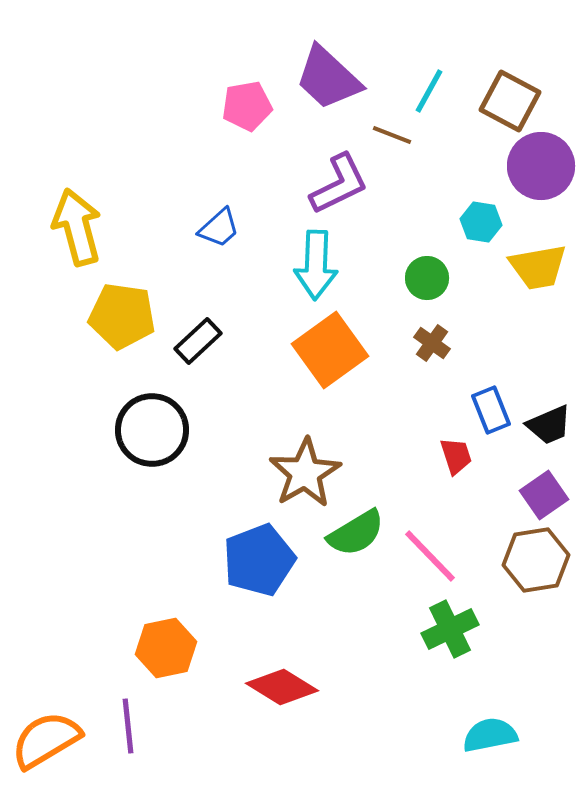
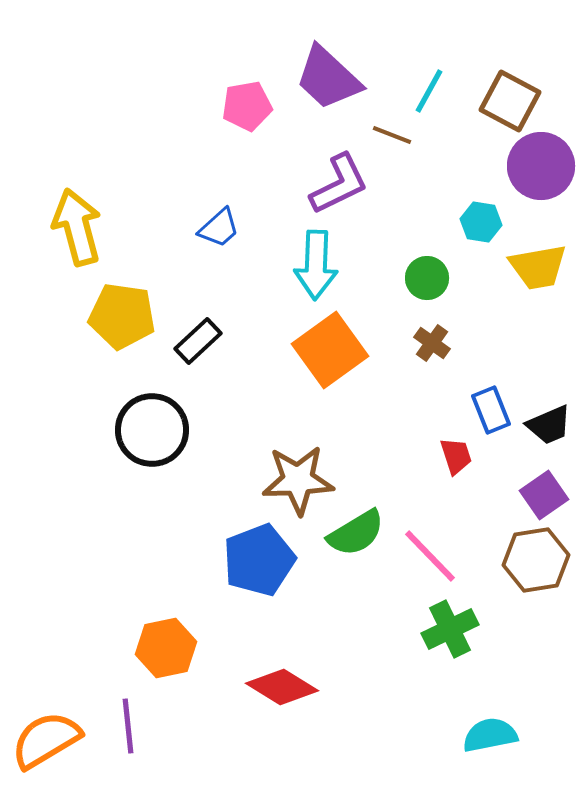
brown star: moved 7 px left, 7 px down; rotated 28 degrees clockwise
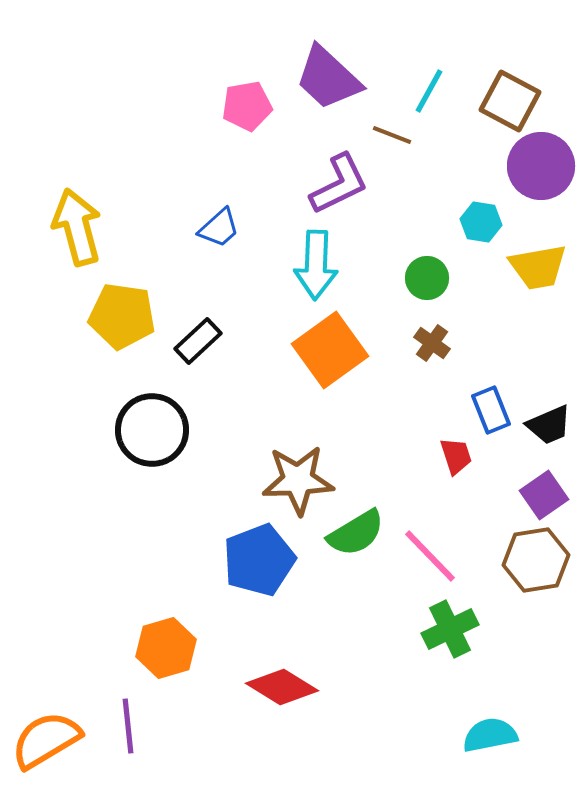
orange hexagon: rotated 4 degrees counterclockwise
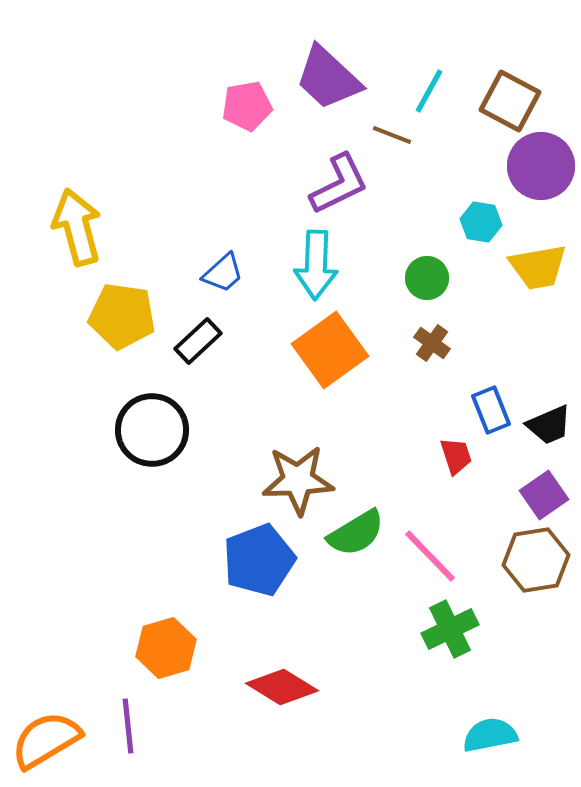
blue trapezoid: moved 4 px right, 45 px down
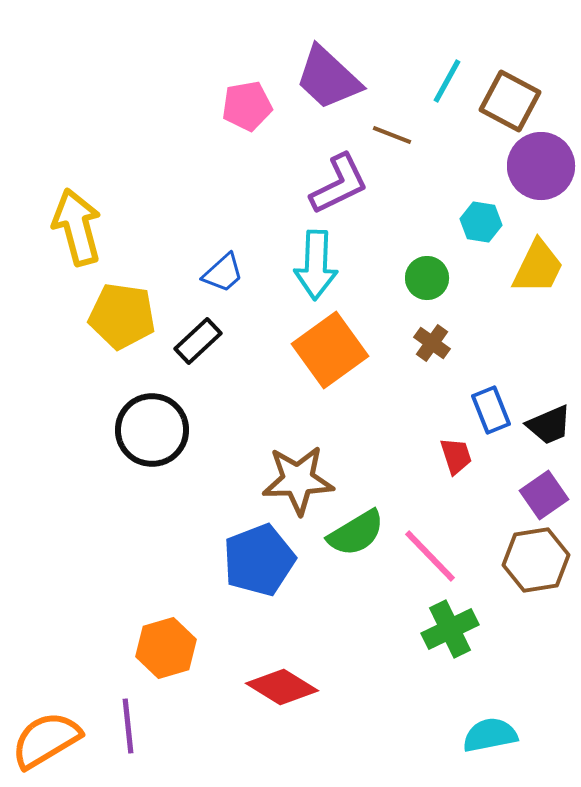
cyan line: moved 18 px right, 10 px up
yellow trapezoid: rotated 54 degrees counterclockwise
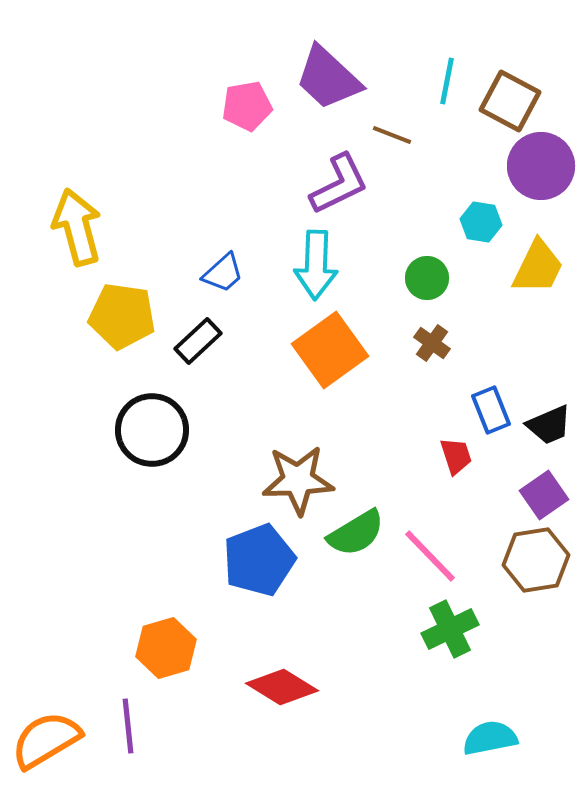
cyan line: rotated 18 degrees counterclockwise
cyan semicircle: moved 3 px down
